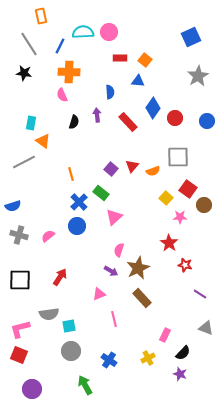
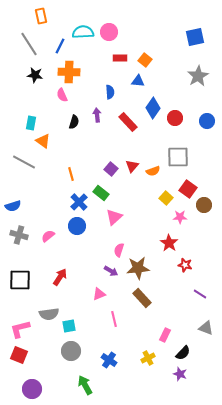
blue square at (191, 37): moved 4 px right; rotated 12 degrees clockwise
black star at (24, 73): moved 11 px right, 2 px down
gray line at (24, 162): rotated 55 degrees clockwise
brown star at (138, 268): rotated 20 degrees clockwise
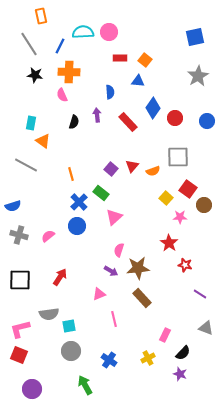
gray line at (24, 162): moved 2 px right, 3 px down
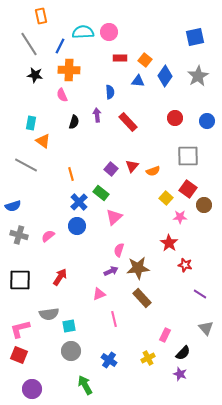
orange cross at (69, 72): moved 2 px up
blue diamond at (153, 108): moved 12 px right, 32 px up
gray square at (178, 157): moved 10 px right, 1 px up
purple arrow at (111, 271): rotated 56 degrees counterclockwise
gray triangle at (206, 328): rotated 28 degrees clockwise
